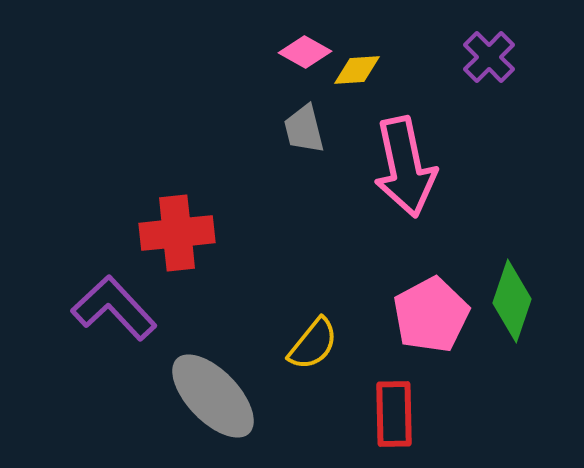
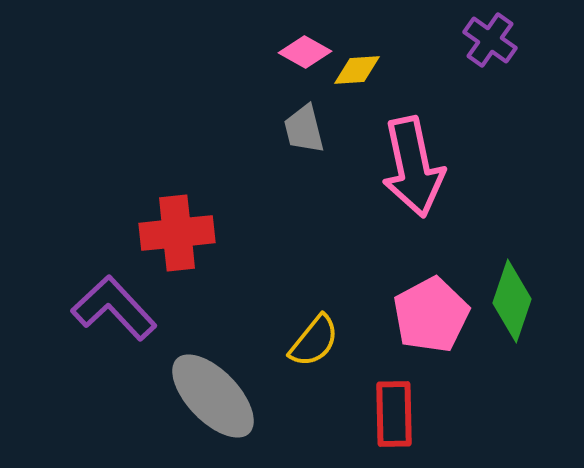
purple cross: moved 1 px right, 17 px up; rotated 10 degrees counterclockwise
pink arrow: moved 8 px right
yellow semicircle: moved 1 px right, 3 px up
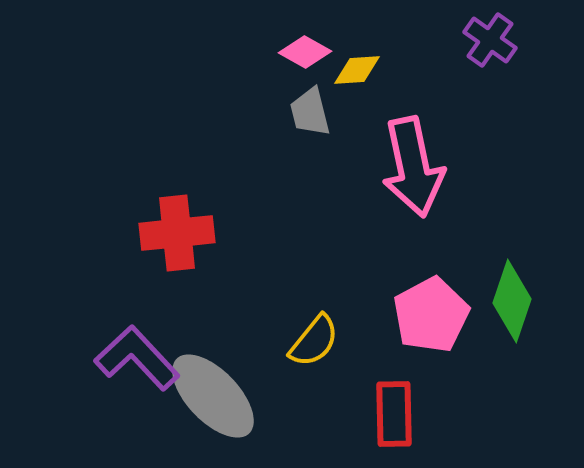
gray trapezoid: moved 6 px right, 17 px up
purple L-shape: moved 23 px right, 50 px down
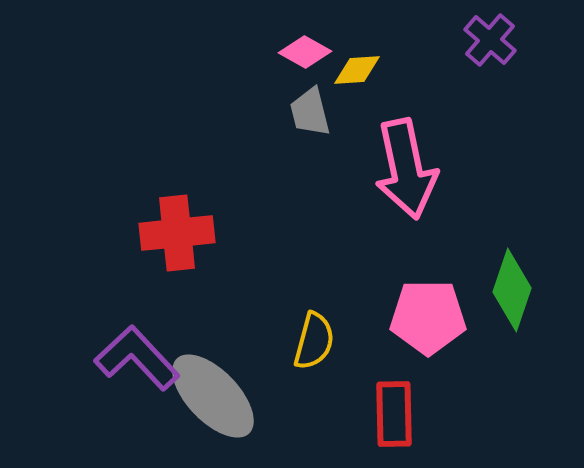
purple cross: rotated 6 degrees clockwise
pink arrow: moved 7 px left, 2 px down
green diamond: moved 11 px up
pink pentagon: moved 3 px left, 2 px down; rotated 28 degrees clockwise
yellow semicircle: rotated 24 degrees counterclockwise
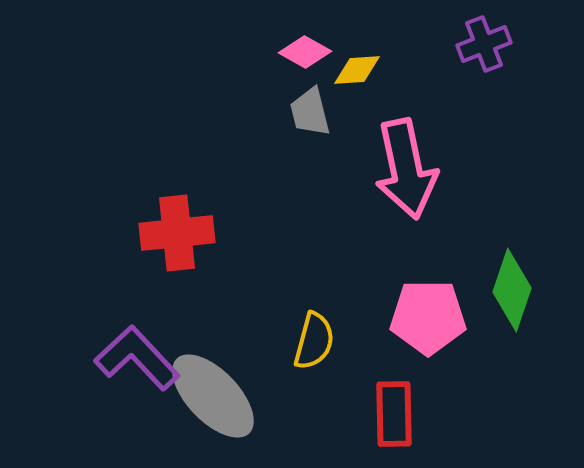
purple cross: moved 6 px left, 4 px down; rotated 28 degrees clockwise
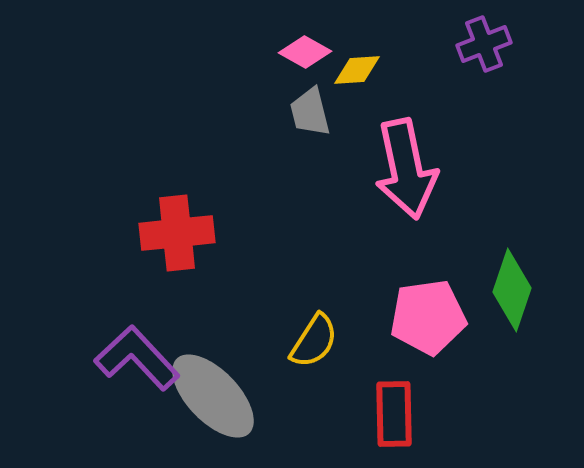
pink pentagon: rotated 8 degrees counterclockwise
yellow semicircle: rotated 18 degrees clockwise
